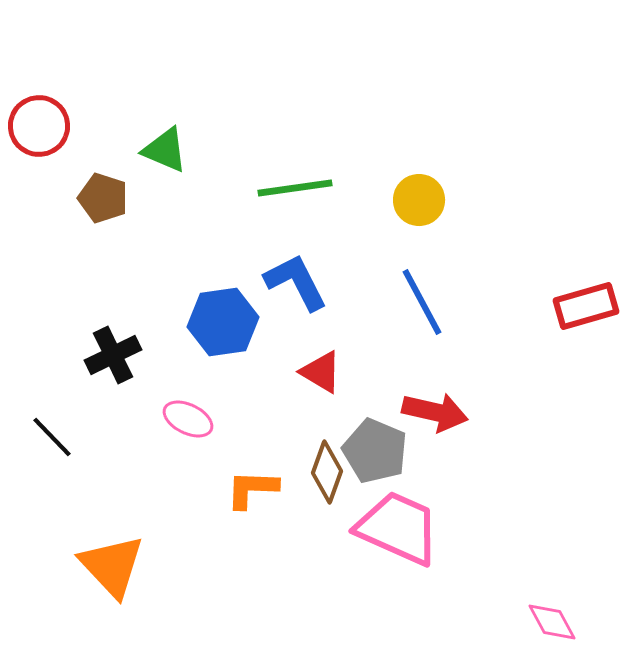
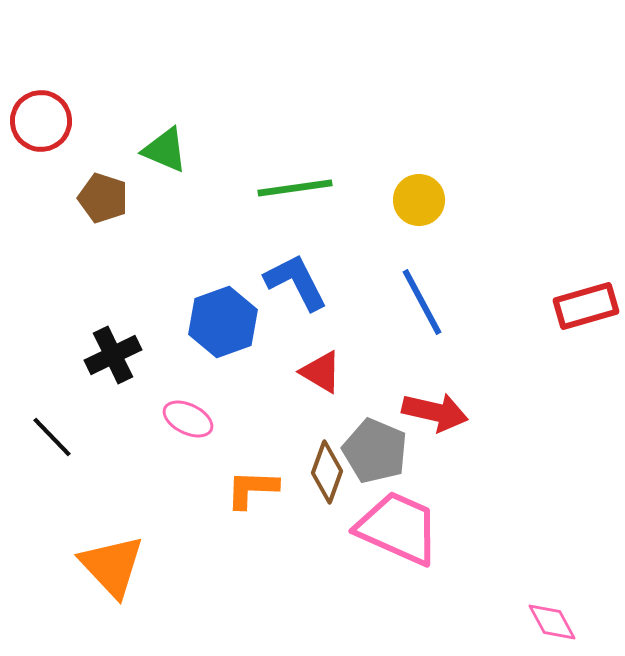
red circle: moved 2 px right, 5 px up
blue hexagon: rotated 12 degrees counterclockwise
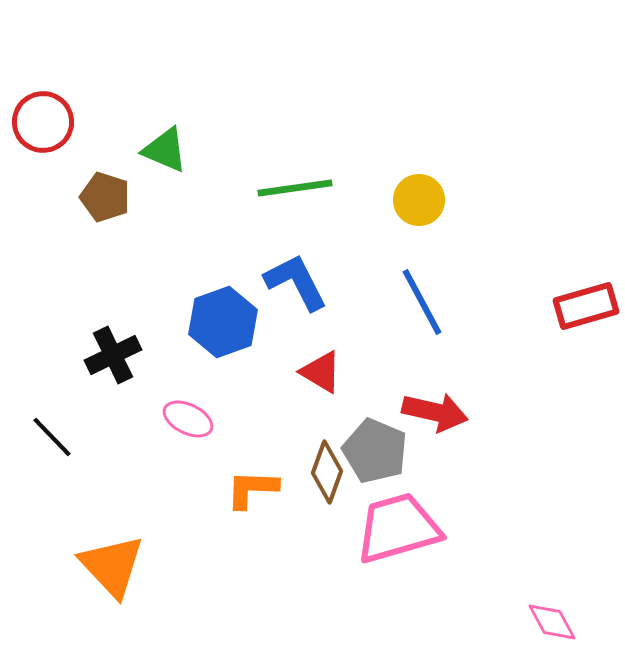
red circle: moved 2 px right, 1 px down
brown pentagon: moved 2 px right, 1 px up
pink trapezoid: rotated 40 degrees counterclockwise
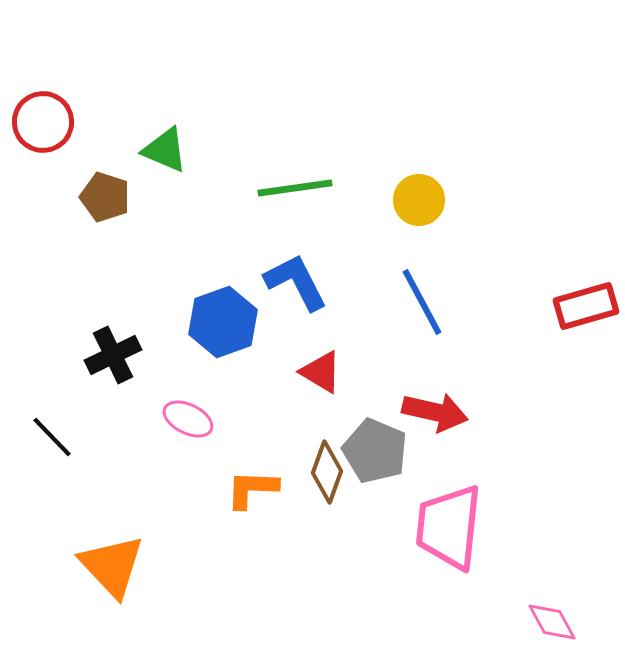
pink trapezoid: moved 51 px right, 1 px up; rotated 68 degrees counterclockwise
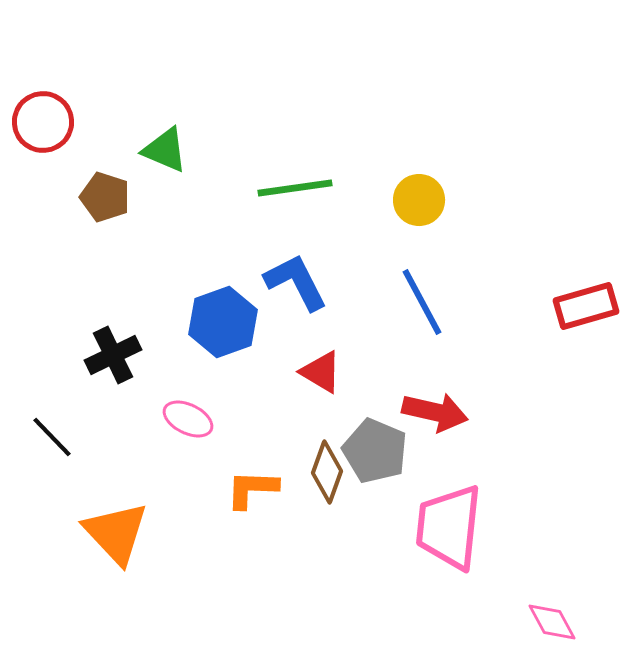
orange triangle: moved 4 px right, 33 px up
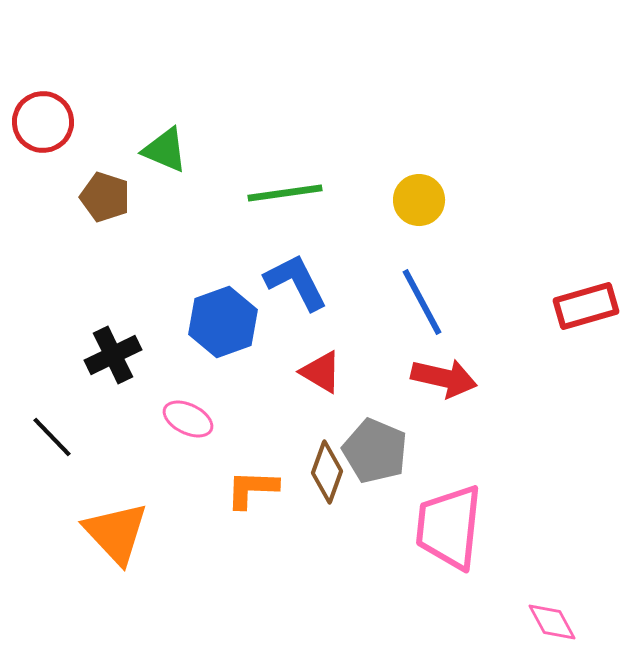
green line: moved 10 px left, 5 px down
red arrow: moved 9 px right, 34 px up
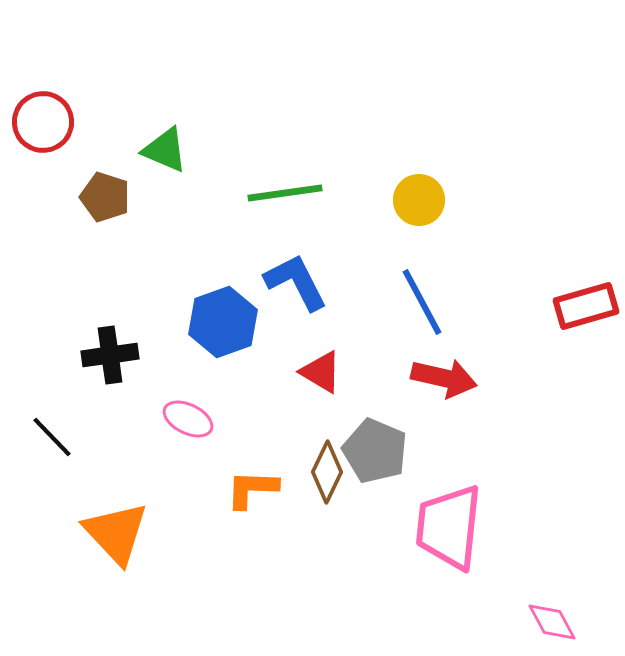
black cross: moved 3 px left; rotated 18 degrees clockwise
brown diamond: rotated 6 degrees clockwise
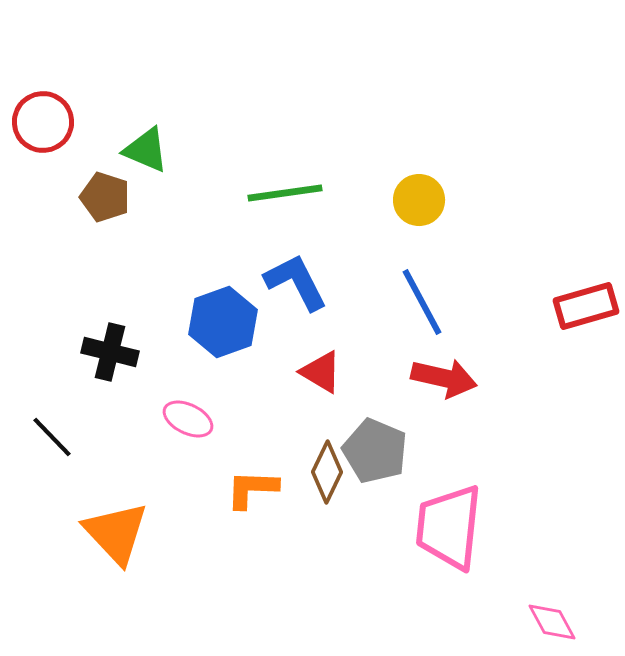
green triangle: moved 19 px left
black cross: moved 3 px up; rotated 22 degrees clockwise
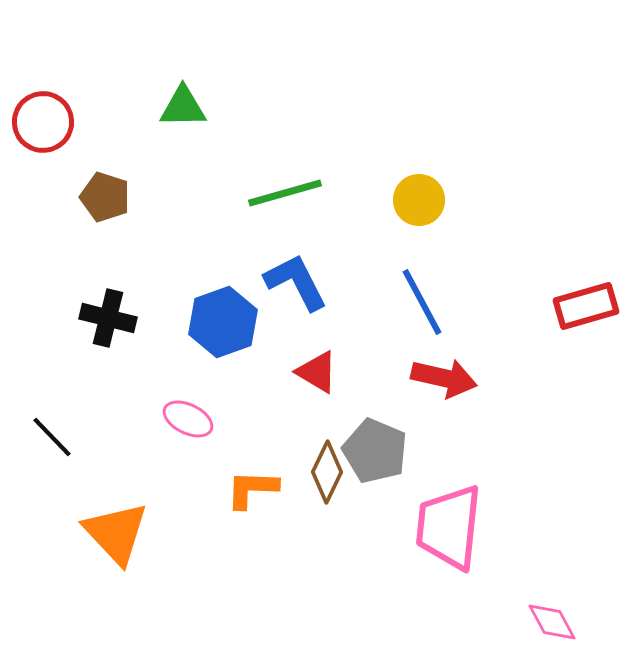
green triangle: moved 37 px right, 43 px up; rotated 24 degrees counterclockwise
green line: rotated 8 degrees counterclockwise
black cross: moved 2 px left, 34 px up
red triangle: moved 4 px left
